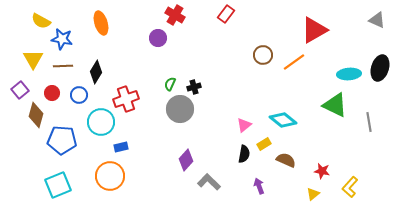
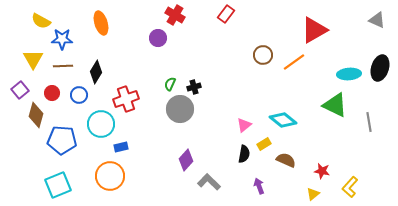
blue star at (62, 39): rotated 10 degrees counterclockwise
cyan circle at (101, 122): moved 2 px down
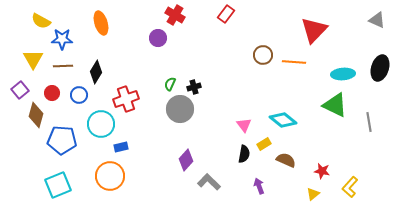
red triangle at (314, 30): rotated 16 degrees counterclockwise
orange line at (294, 62): rotated 40 degrees clockwise
cyan ellipse at (349, 74): moved 6 px left
pink triangle at (244, 125): rotated 28 degrees counterclockwise
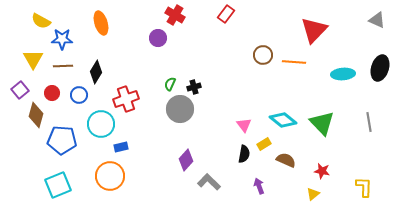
green triangle at (335, 105): moved 13 px left, 18 px down; rotated 20 degrees clockwise
yellow L-shape at (350, 187): moved 14 px right; rotated 140 degrees clockwise
